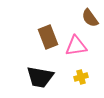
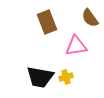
brown rectangle: moved 1 px left, 15 px up
yellow cross: moved 15 px left
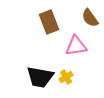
brown rectangle: moved 2 px right
yellow cross: rotated 16 degrees counterclockwise
